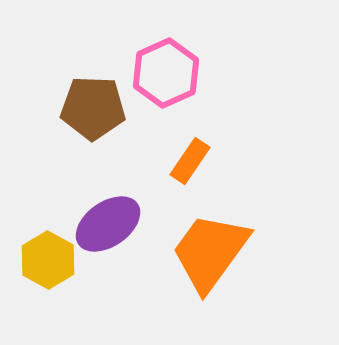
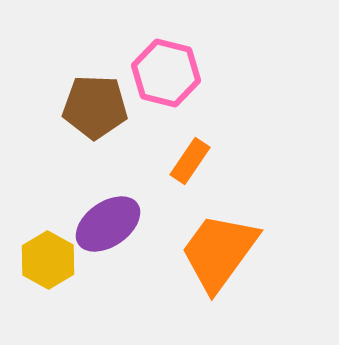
pink hexagon: rotated 22 degrees counterclockwise
brown pentagon: moved 2 px right, 1 px up
orange trapezoid: moved 9 px right
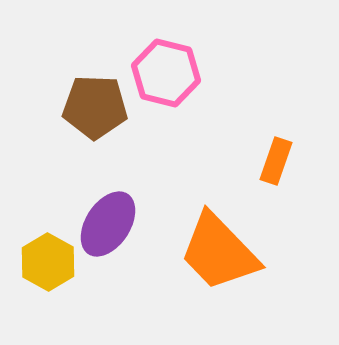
orange rectangle: moved 86 px right; rotated 15 degrees counterclockwise
purple ellipse: rotated 22 degrees counterclockwise
orange trapezoid: rotated 80 degrees counterclockwise
yellow hexagon: moved 2 px down
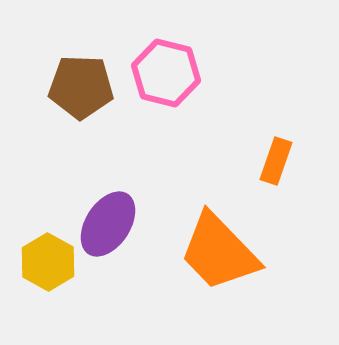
brown pentagon: moved 14 px left, 20 px up
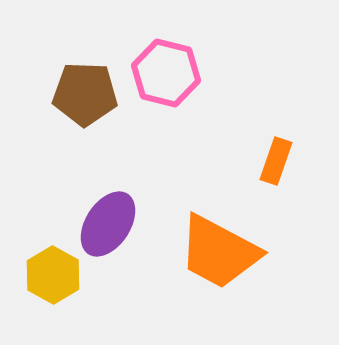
brown pentagon: moved 4 px right, 7 px down
orange trapezoid: rotated 18 degrees counterclockwise
yellow hexagon: moved 5 px right, 13 px down
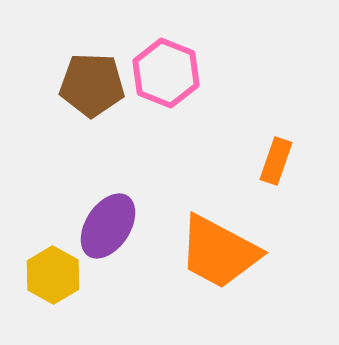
pink hexagon: rotated 8 degrees clockwise
brown pentagon: moved 7 px right, 9 px up
purple ellipse: moved 2 px down
